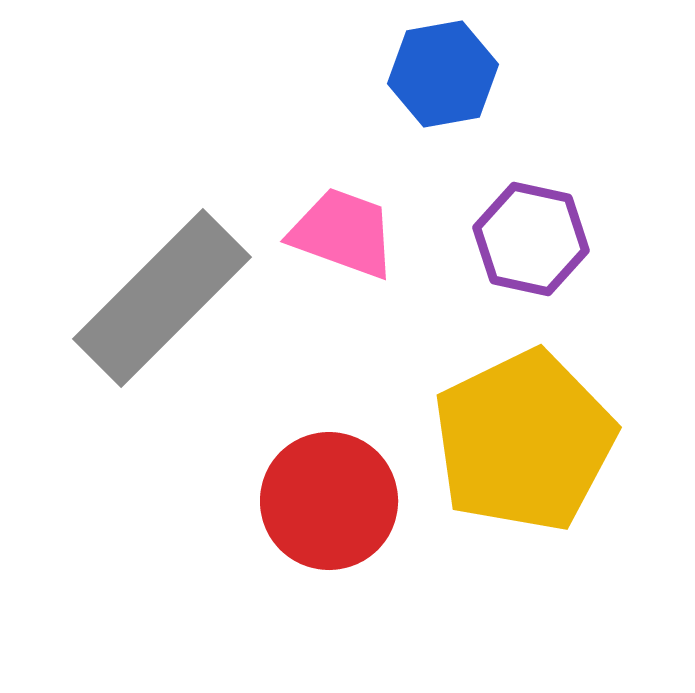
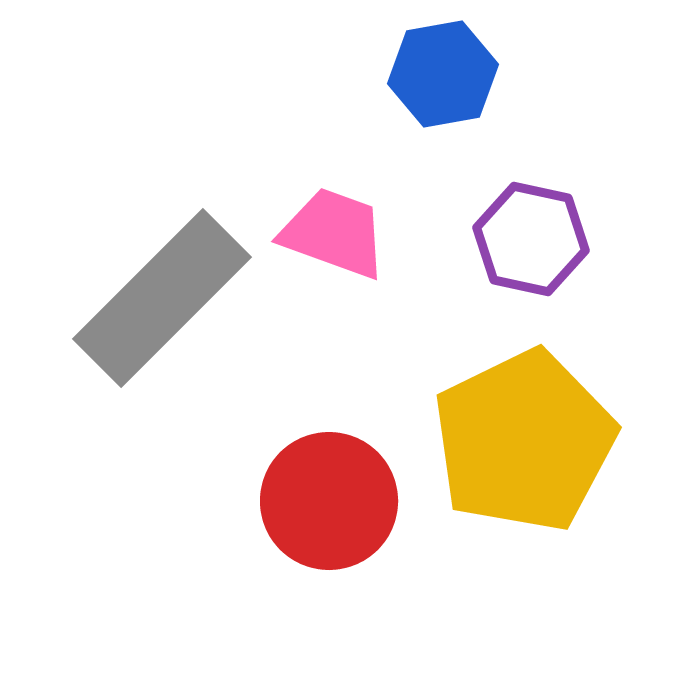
pink trapezoid: moved 9 px left
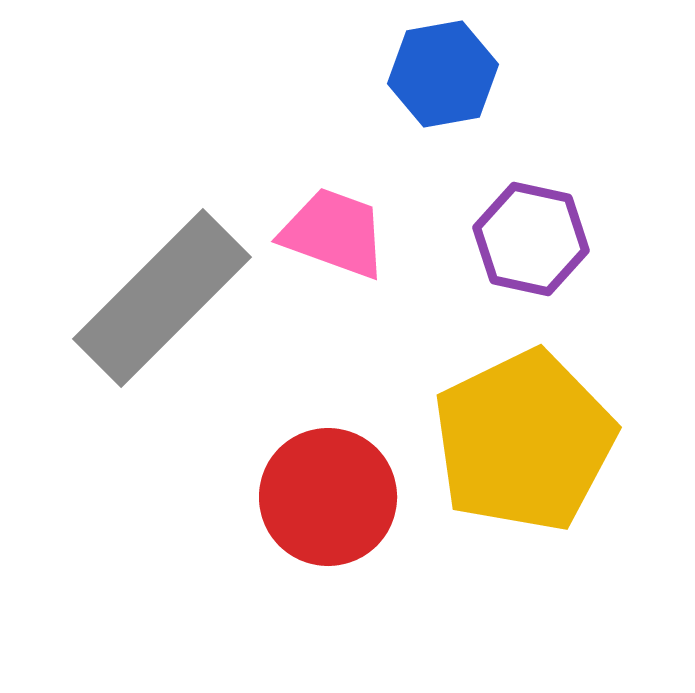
red circle: moved 1 px left, 4 px up
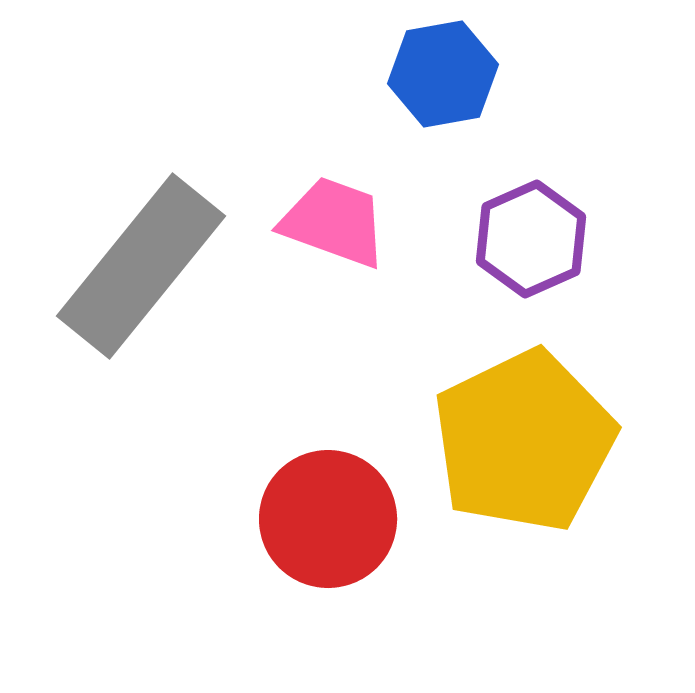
pink trapezoid: moved 11 px up
purple hexagon: rotated 24 degrees clockwise
gray rectangle: moved 21 px left, 32 px up; rotated 6 degrees counterclockwise
red circle: moved 22 px down
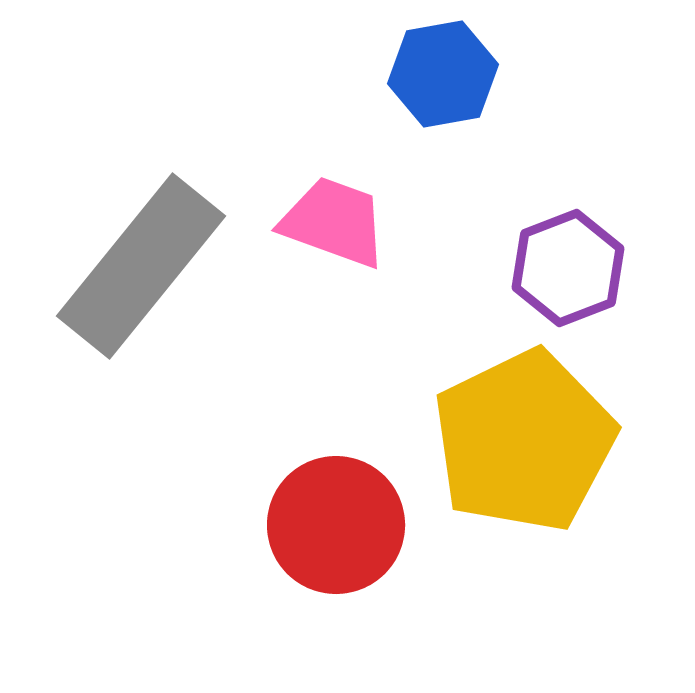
purple hexagon: moved 37 px right, 29 px down; rotated 3 degrees clockwise
red circle: moved 8 px right, 6 px down
